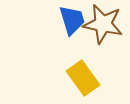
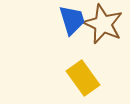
brown star: rotated 12 degrees clockwise
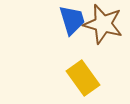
brown star: rotated 9 degrees counterclockwise
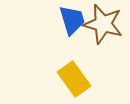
yellow rectangle: moved 9 px left, 1 px down
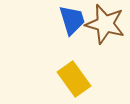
brown star: moved 2 px right
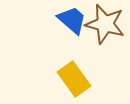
blue trapezoid: rotated 32 degrees counterclockwise
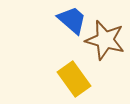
brown star: moved 16 px down
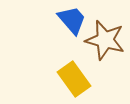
blue trapezoid: rotated 8 degrees clockwise
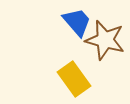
blue trapezoid: moved 5 px right, 2 px down
